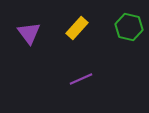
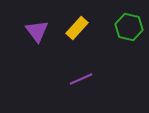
purple triangle: moved 8 px right, 2 px up
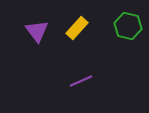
green hexagon: moved 1 px left, 1 px up
purple line: moved 2 px down
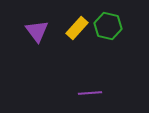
green hexagon: moved 20 px left
purple line: moved 9 px right, 12 px down; rotated 20 degrees clockwise
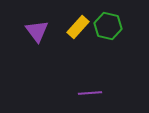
yellow rectangle: moved 1 px right, 1 px up
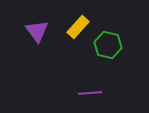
green hexagon: moved 19 px down
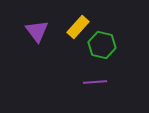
green hexagon: moved 6 px left
purple line: moved 5 px right, 11 px up
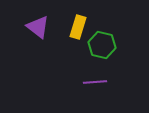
yellow rectangle: rotated 25 degrees counterclockwise
purple triangle: moved 1 px right, 4 px up; rotated 15 degrees counterclockwise
